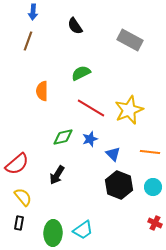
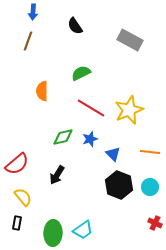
cyan circle: moved 3 px left
black rectangle: moved 2 px left
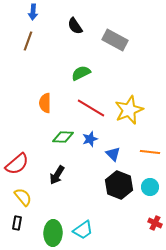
gray rectangle: moved 15 px left
orange semicircle: moved 3 px right, 12 px down
green diamond: rotated 15 degrees clockwise
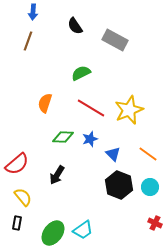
orange semicircle: rotated 18 degrees clockwise
orange line: moved 2 px left, 2 px down; rotated 30 degrees clockwise
green ellipse: rotated 35 degrees clockwise
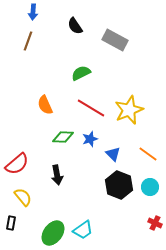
orange semicircle: moved 2 px down; rotated 42 degrees counterclockwise
black arrow: rotated 42 degrees counterclockwise
black rectangle: moved 6 px left
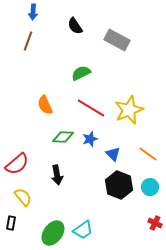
gray rectangle: moved 2 px right
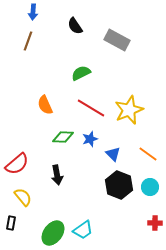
red cross: rotated 24 degrees counterclockwise
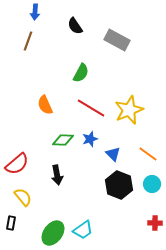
blue arrow: moved 2 px right
green semicircle: rotated 144 degrees clockwise
green diamond: moved 3 px down
cyan circle: moved 2 px right, 3 px up
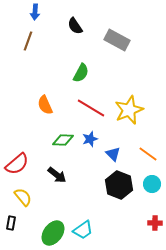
black arrow: rotated 42 degrees counterclockwise
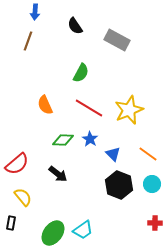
red line: moved 2 px left
blue star: rotated 21 degrees counterclockwise
black arrow: moved 1 px right, 1 px up
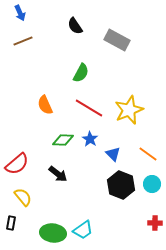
blue arrow: moved 15 px left, 1 px down; rotated 28 degrees counterclockwise
brown line: moved 5 px left; rotated 48 degrees clockwise
black hexagon: moved 2 px right
green ellipse: rotated 60 degrees clockwise
